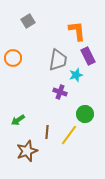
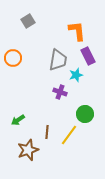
brown star: moved 1 px right, 1 px up
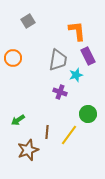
green circle: moved 3 px right
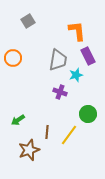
brown star: moved 1 px right
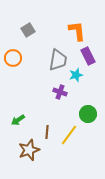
gray square: moved 9 px down
